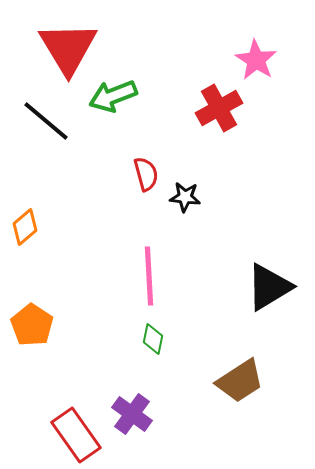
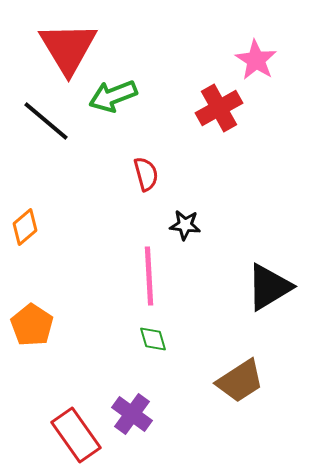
black star: moved 28 px down
green diamond: rotated 28 degrees counterclockwise
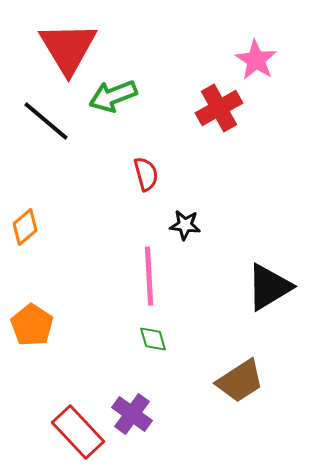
red rectangle: moved 2 px right, 3 px up; rotated 8 degrees counterclockwise
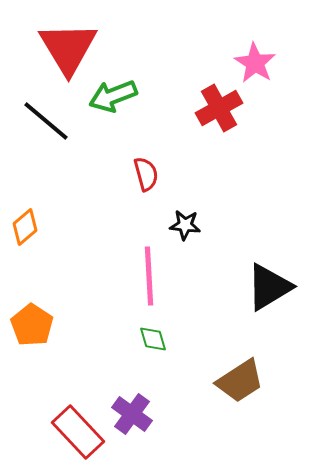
pink star: moved 1 px left, 3 px down
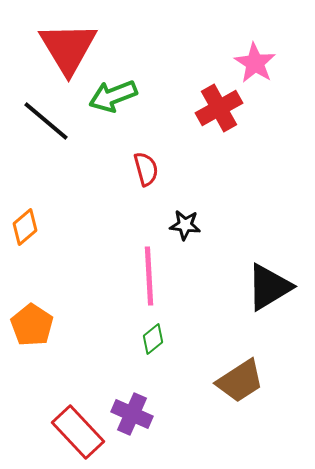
red semicircle: moved 5 px up
green diamond: rotated 68 degrees clockwise
purple cross: rotated 12 degrees counterclockwise
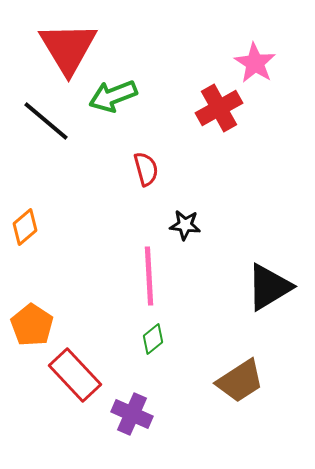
red rectangle: moved 3 px left, 57 px up
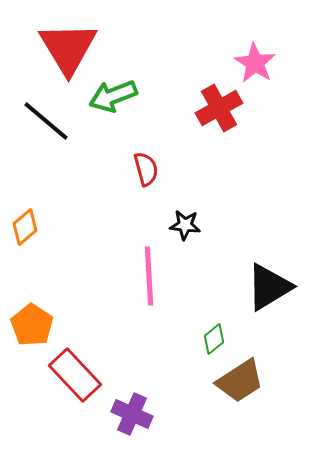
green diamond: moved 61 px right
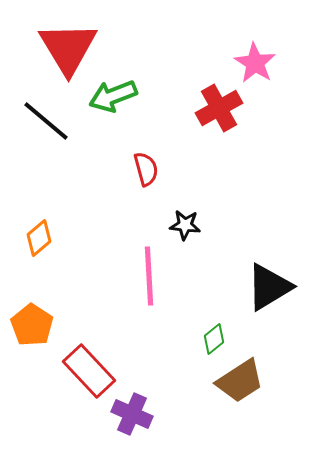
orange diamond: moved 14 px right, 11 px down
red rectangle: moved 14 px right, 4 px up
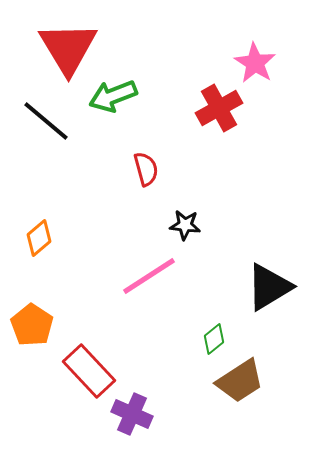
pink line: rotated 60 degrees clockwise
